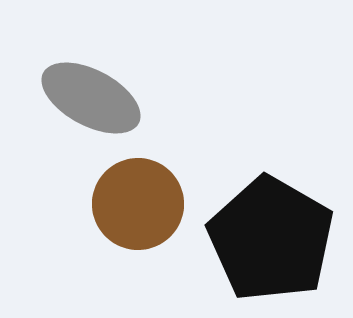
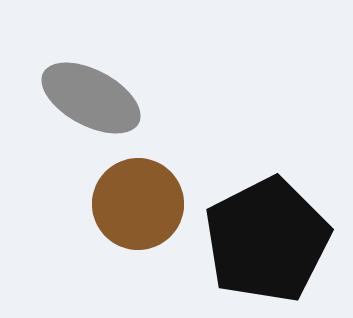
black pentagon: moved 4 px left, 1 px down; rotated 15 degrees clockwise
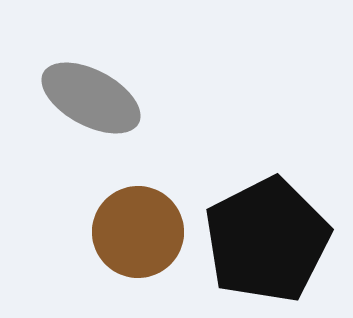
brown circle: moved 28 px down
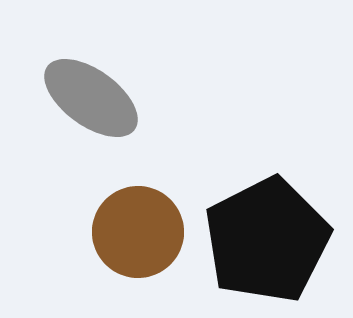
gray ellipse: rotated 8 degrees clockwise
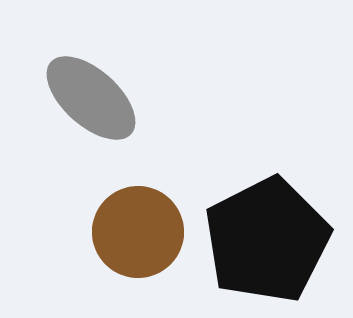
gray ellipse: rotated 6 degrees clockwise
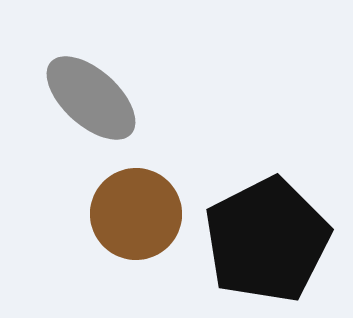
brown circle: moved 2 px left, 18 px up
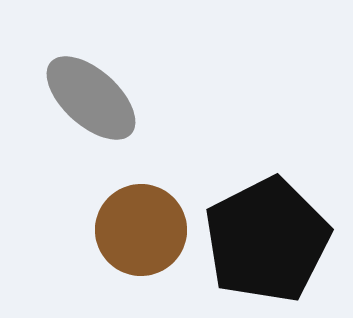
brown circle: moved 5 px right, 16 px down
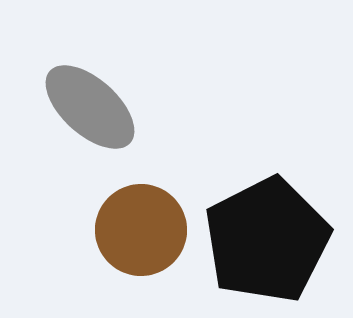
gray ellipse: moved 1 px left, 9 px down
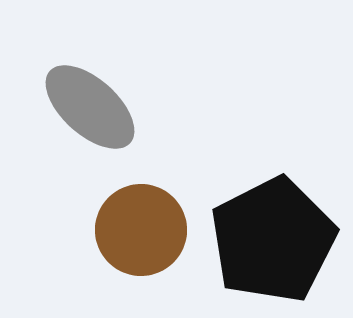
black pentagon: moved 6 px right
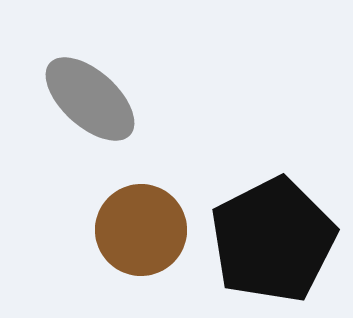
gray ellipse: moved 8 px up
